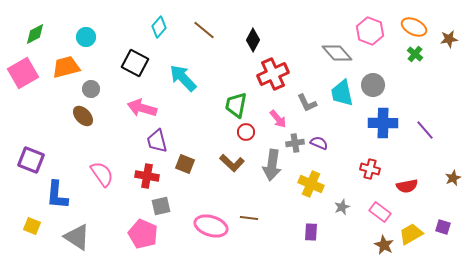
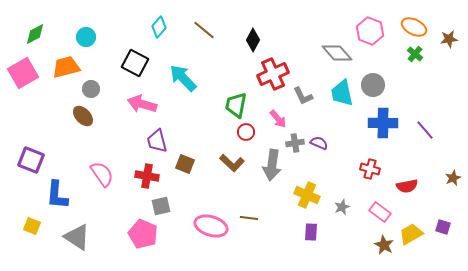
gray L-shape at (307, 103): moved 4 px left, 7 px up
pink arrow at (142, 108): moved 4 px up
yellow cross at (311, 184): moved 4 px left, 11 px down
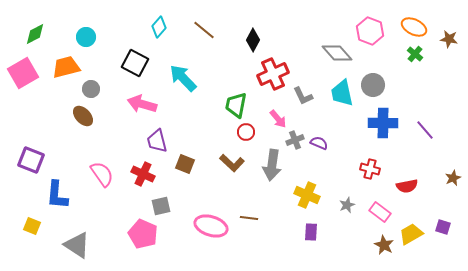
brown star at (449, 39): rotated 18 degrees clockwise
gray cross at (295, 143): moved 3 px up; rotated 12 degrees counterclockwise
red cross at (147, 176): moved 4 px left, 2 px up; rotated 15 degrees clockwise
gray star at (342, 207): moved 5 px right, 2 px up
gray triangle at (77, 237): moved 8 px down
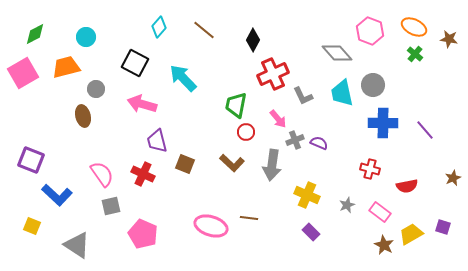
gray circle at (91, 89): moved 5 px right
brown ellipse at (83, 116): rotated 30 degrees clockwise
blue L-shape at (57, 195): rotated 52 degrees counterclockwise
gray square at (161, 206): moved 50 px left
purple rectangle at (311, 232): rotated 48 degrees counterclockwise
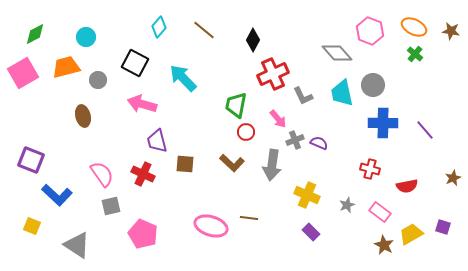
brown star at (449, 39): moved 2 px right, 8 px up
gray circle at (96, 89): moved 2 px right, 9 px up
brown square at (185, 164): rotated 18 degrees counterclockwise
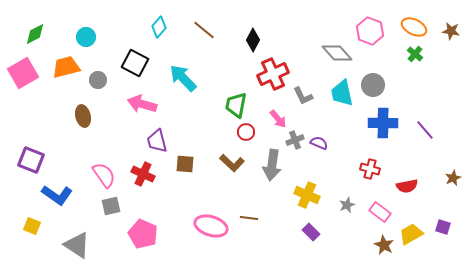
pink semicircle at (102, 174): moved 2 px right, 1 px down
blue L-shape at (57, 195): rotated 8 degrees counterclockwise
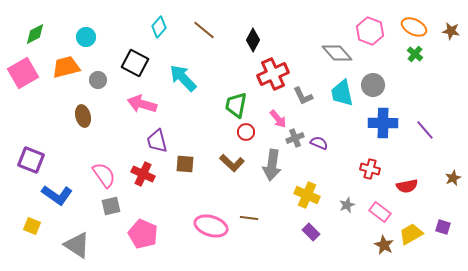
gray cross at (295, 140): moved 2 px up
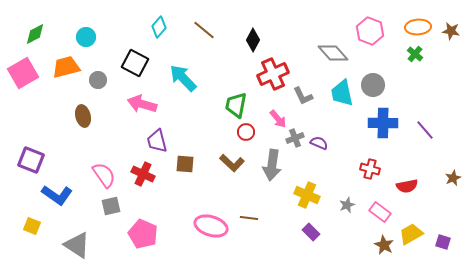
orange ellipse at (414, 27): moved 4 px right; rotated 30 degrees counterclockwise
gray diamond at (337, 53): moved 4 px left
purple square at (443, 227): moved 15 px down
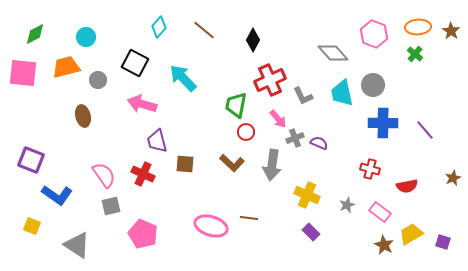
pink hexagon at (370, 31): moved 4 px right, 3 px down
brown star at (451, 31): rotated 24 degrees clockwise
pink square at (23, 73): rotated 36 degrees clockwise
red cross at (273, 74): moved 3 px left, 6 px down
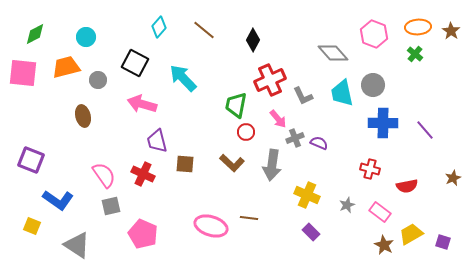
blue L-shape at (57, 195): moved 1 px right, 5 px down
